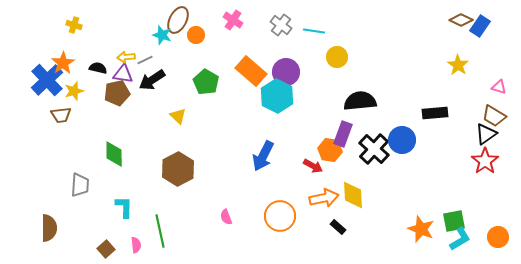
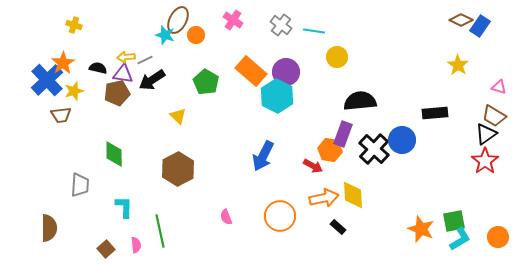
cyan star at (162, 35): moved 3 px right
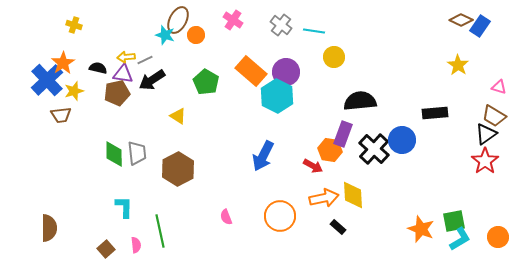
yellow circle at (337, 57): moved 3 px left
yellow triangle at (178, 116): rotated 12 degrees counterclockwise
gray trapezoid at (80, 185): moved 57 px right, 32 px up; rotated 10 degrees counterclockwise
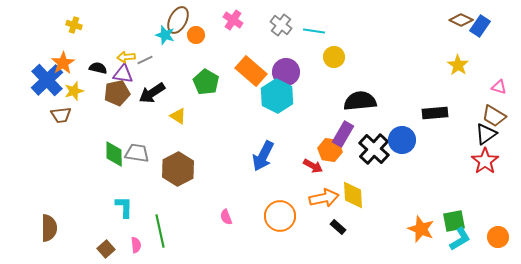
black arrow at (152, 80): moved 13 px down
purple rectangle at (343, 134): rotated 10 degrees clockwise
gray trapezoid at (137, 153): rotated 75 degrees counterclockwise
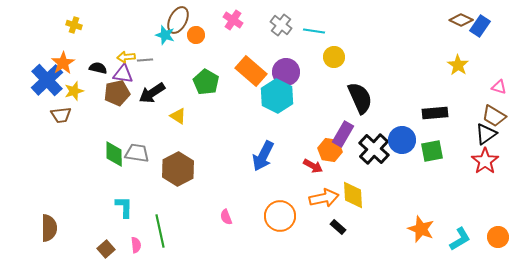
gray line at (145, 60): rotated 21 degrees clockwise
black semicircle at (360, 101): moved 3 px up; rotated 72 degrees clockwise
green square at (454, 221): moved 22 px left, 70 px up
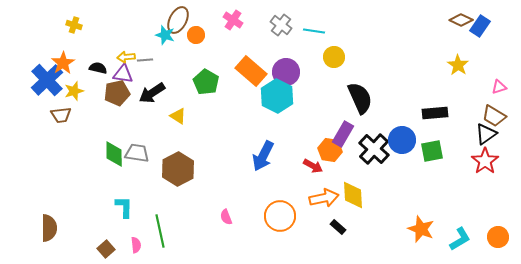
pink triangle at (499, 87): rotated 35 degrees counterclockwise
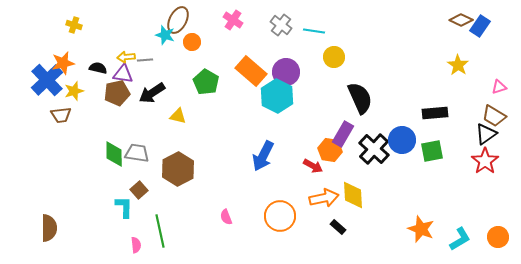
orange circle at (196, 35): moved 4 px left, 7 px down
orange star at (63, 63): rotated 20 degrees clockwise
yellow triangle at (178, 116): rotated 18 degrees counterclockwise
brown square at (106, 249): moved 33 px right, 59 px up
